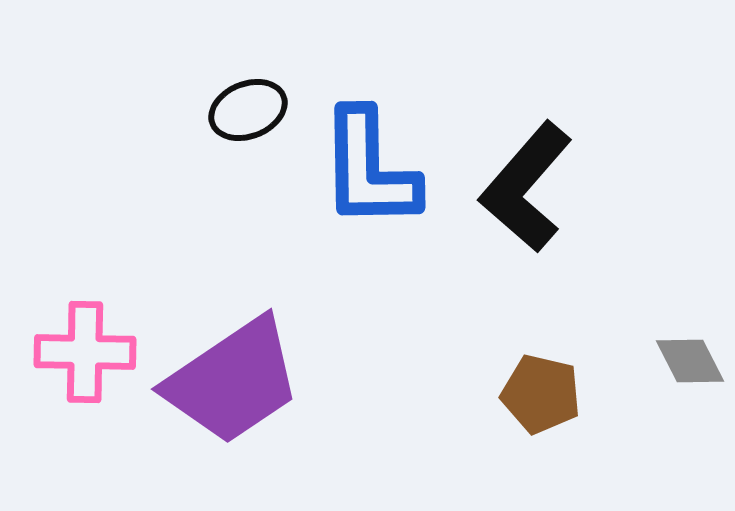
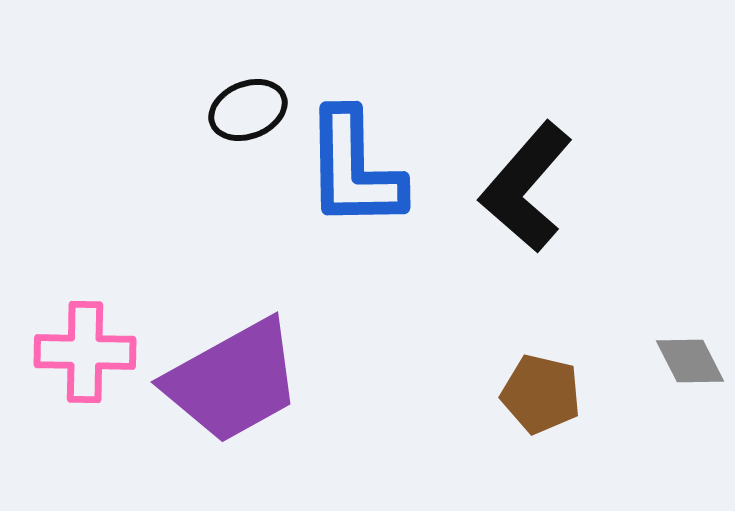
blue L-shape: moved 15 px left
purple trapezoid: rotated 5 degrees clockwise
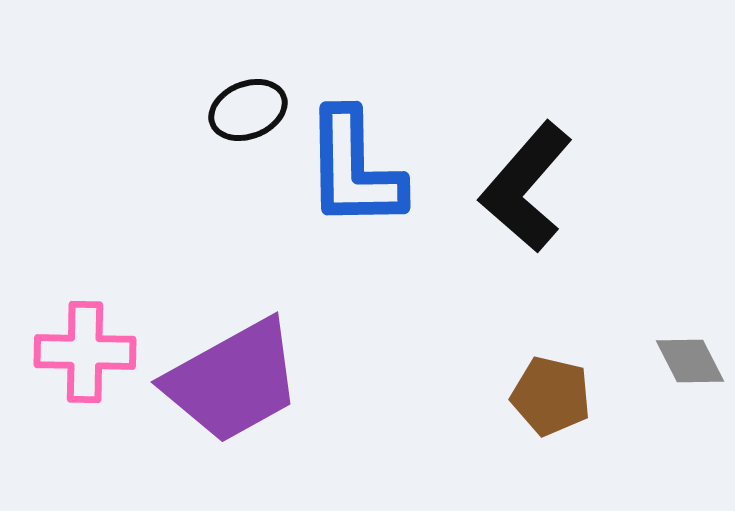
brown pentagon: moved 10 px right, 2 px down
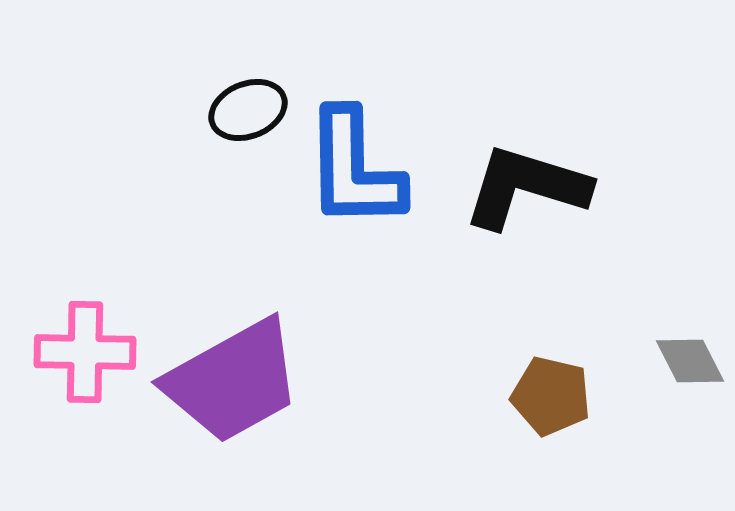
black L-shape: rotated 66 degrees clockwise
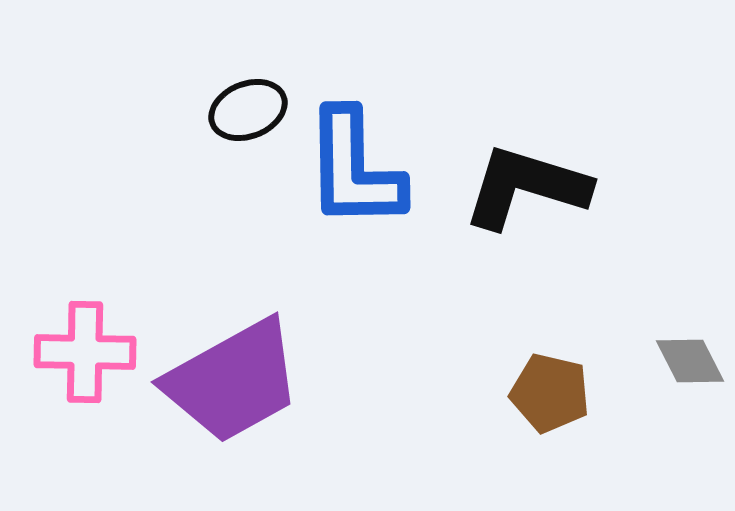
brown pentagon: moved 1 px left, 3 px up
